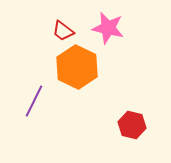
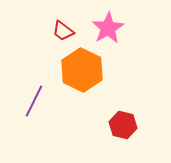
pink star: rotated 28 degrees clockwise
orange hexagon: moved 5 px right, 3 px down
red hexagon: moved 9 px left
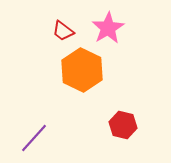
purple line: moved 37 px down; rotated 16 degrees clockwise
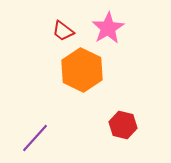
purple line: moved 1 px right
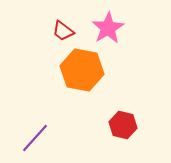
orange hexagon: rotated 15 degrees counterclockwise
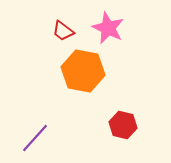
pink star: rotated 16 degrees counterclockwise
orange hexagon: moved 1 px right, 1 px down
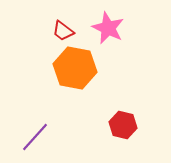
orange hexagon: moved 8 px left, 3 px up
purple line: moved 1 px up
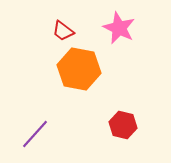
pink star: moved 11 px right
orange hexagon: moved 4 px right, 1 px down
purple line: moved 3 px up
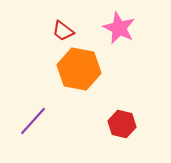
red hexagon: moved 1 px left, 1 px up
purple line: moved 2 px left, 13 px up
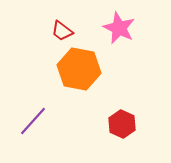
red trapezoid: moved 1 px left
red hexagon: rotated 12 degrees clockwise
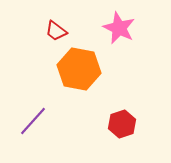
red trapezoid: moved 6 px left
red hexagon: rotated 16 degrees clockwise
